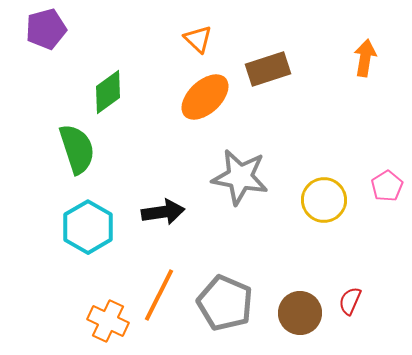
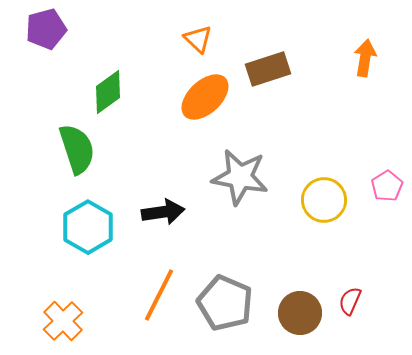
orange cross: moved 45 px left; rotated 21 degrees clockwise
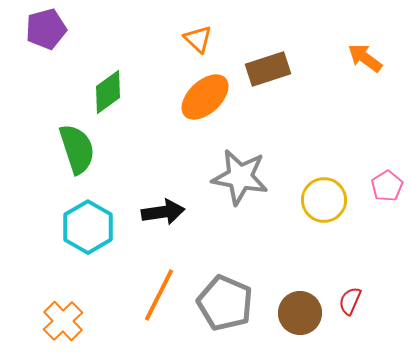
orange arrow: rotated 63 degrees counterclockwise
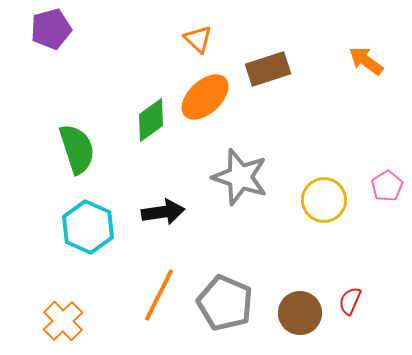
purple pentagon: moved 5 px right
orange arrow: moved 1 px right, 3 px down
green diamond: moved 43 px right, 28 px down
gray star: rotated 8 degrees clockwise
cyan hexagon: rotated 6 degrees counterclockwise
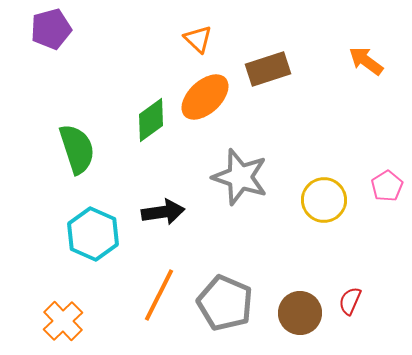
cyan hexagon: moved 5 px right, 7 px down
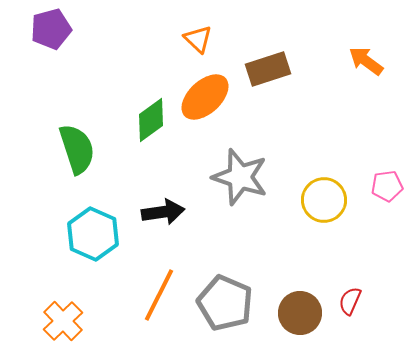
pink pentagon: rotated 24 degrees clockwise
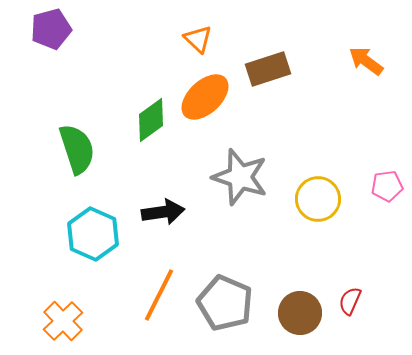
yellow circle: moved 6 px left, 1 px up
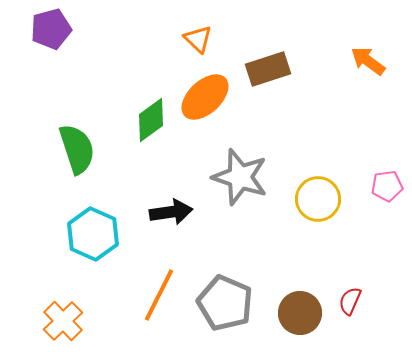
orange arrow: moved 2 px right
black arrow: moved 8 px right
